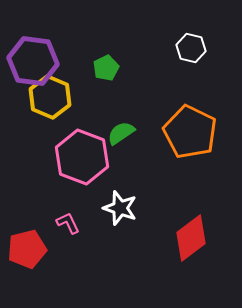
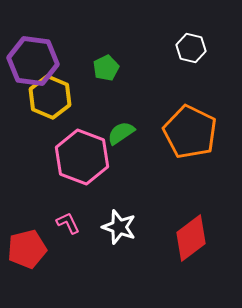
white star: moved 1 px left, 19 px down
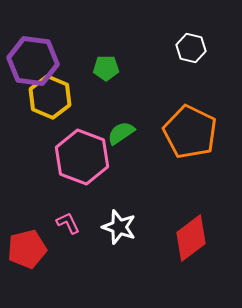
green pentagon: rotated 25 degrees clockwise
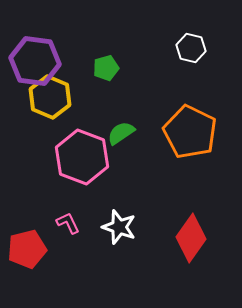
purple hexagon: moved 2 px right
green pentagon: rotated 15 degrees counterclockwise
red diamond: rotated 18 degrees counterclockwise
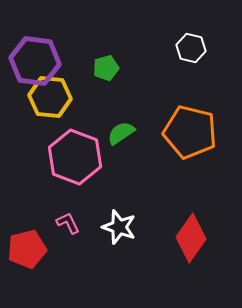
yellow hexagon: rotated 18 degrees counterclockwise
orange pentagon: rotated 12 degrees counterclockwise
pink hexagon: moved 7 px left
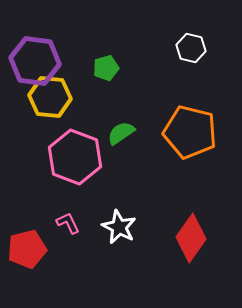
white star: rotated 8 degrees clockwise
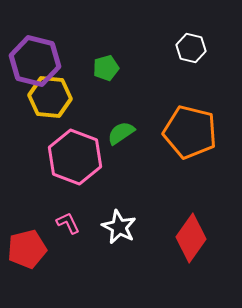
purple hexagon: rotated 6 degrees clockwise
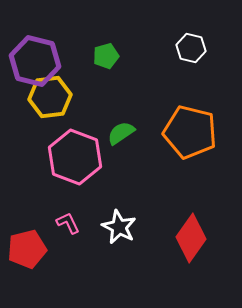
green pentagon: moved 12 px up
yellow hexagon: rotated 12 degrees counterclockwise
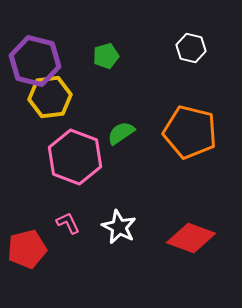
red diamond: rotated 75 degrees clockwise
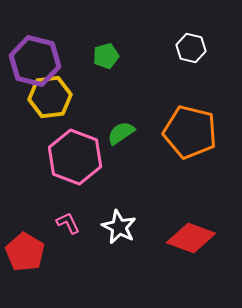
red pentagon: moved 2 px left, 3 px down; rotated 27 degrees counterclockwise
